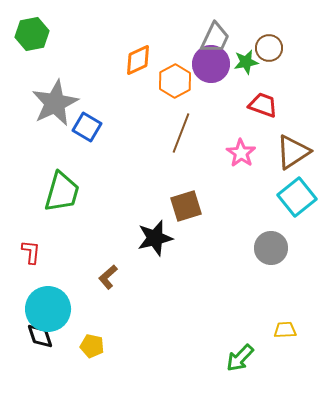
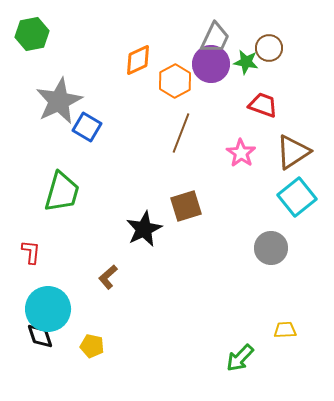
green star: rotated 20 degrees clockwise
gray star: moved 4 px right, 2 px up
black star: moved 11 px left, 9 px up; rotated 12 degrees counterclockwise
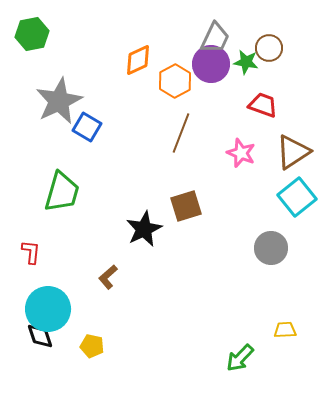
pink star: rotated 12 degrees counterclockwise
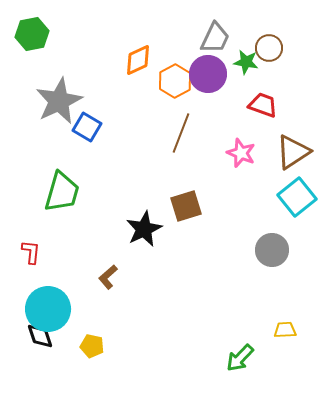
purple circle: moved 3 px left, 10 px down
gray circle: moved 1 px right, 2 px down
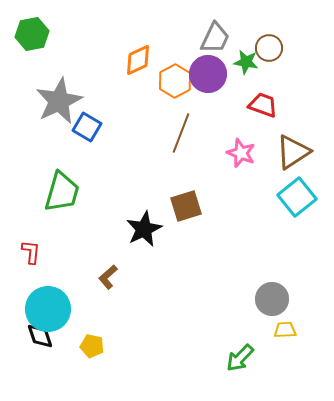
gray circle: moved 49 px down
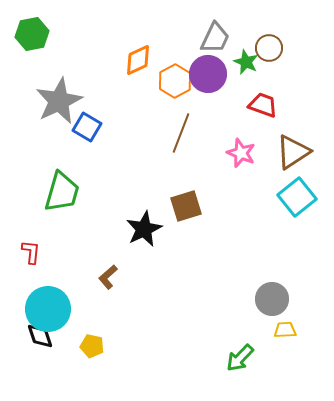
green star: rotated 15 degrees clockwise
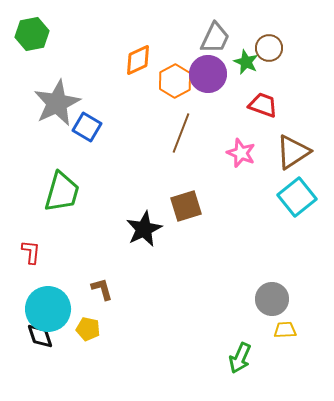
gray star: moved 2 px left, 2 px down
brown L-shape: moved 6 px left, 12 px down; rotated 115 degrees clockwise
yellow pentagon: moved 4 px left, 17 px up
green arrow: rotated 20 degrees counterclockwise
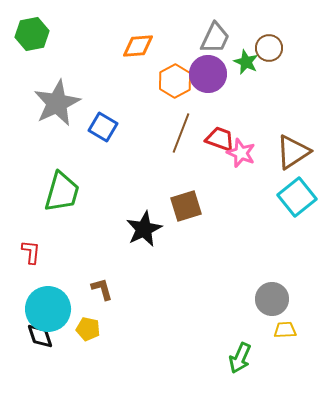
orange diamond: moved 14 px up; rotated 20 degrees clockwise
red trapezoid: moved 43 px left, 34 px down
blue square: moved 16 px right
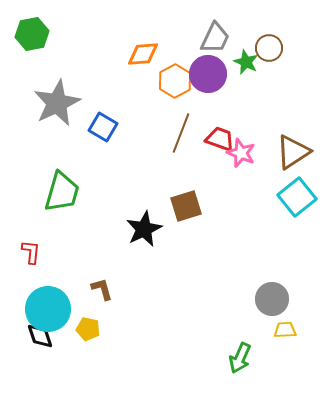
orange diamond: moved 5 px right, 8 px down
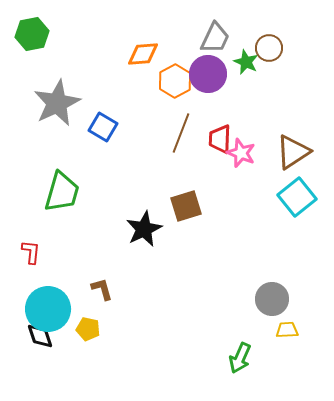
red trapezoid: rotated 108 degrees counterclockwise
yellow trapezoid: moved 2 px right
